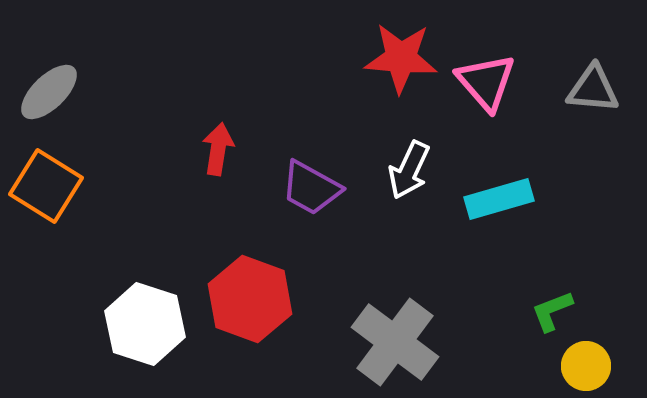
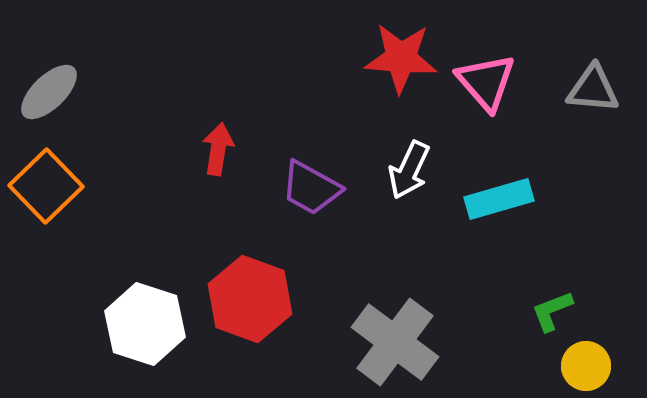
orange square: rotated 14 degrees clockwise
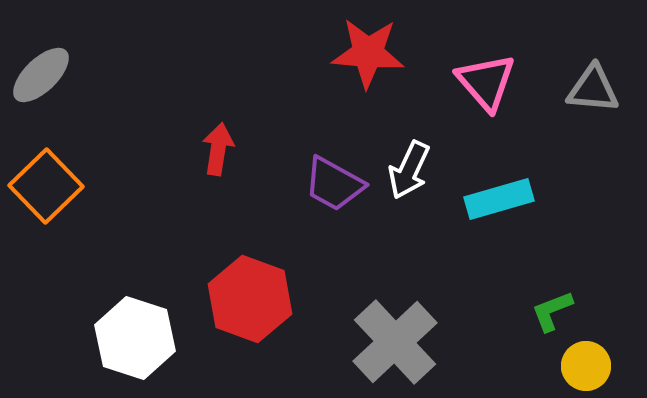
red star: moved 33 px left, 5 px up
gray ellipse: moved 8 px left, 17 px up
purple trapezoid: moved 23 px right, 4 px up
white hexagon: moved 10 px left, 14 px down
gray cross: rotated 10 degrees clockwise
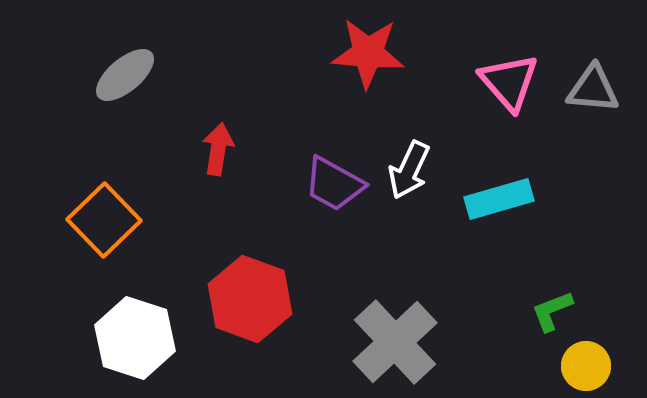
gray ellipse: moved 84 px right; rotated 4 degrees clockwise
pink triangle: moved 23 px right
orange square: moved 58 px right, 34 px down
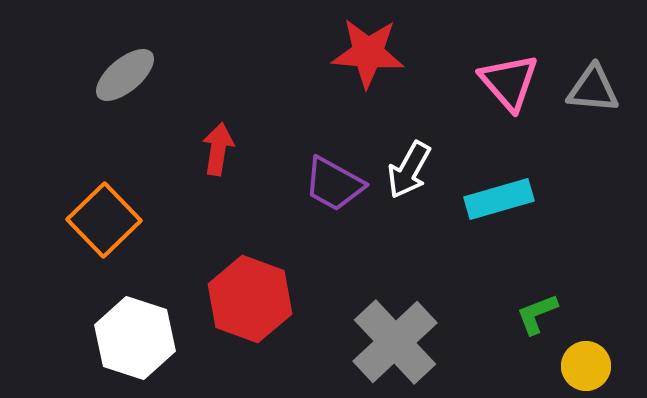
white arrow: rotated 4 degrees clockwise
green L-shape: moved 15 px left, 3 px down
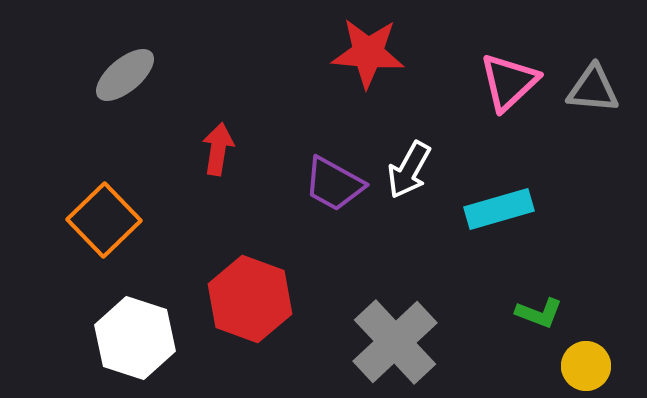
pink triangle: rotated 28 degrees clockwise
cyan rectangle: moved 10 px down
green L-shape: moved 2 px right, 1 px up; rotated 138 degrees counterclockwise
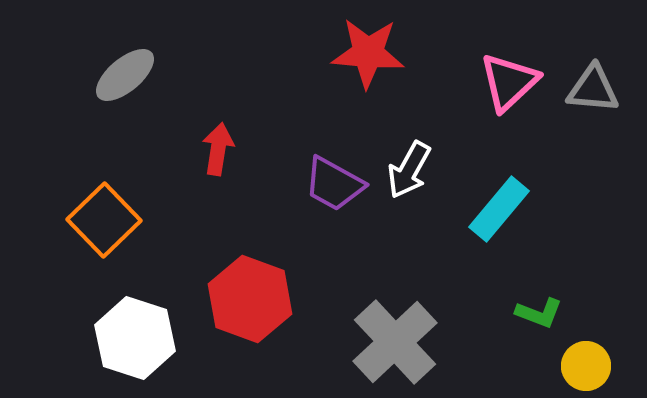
cyan rectangle: rotated 34 degrees counterclockwise
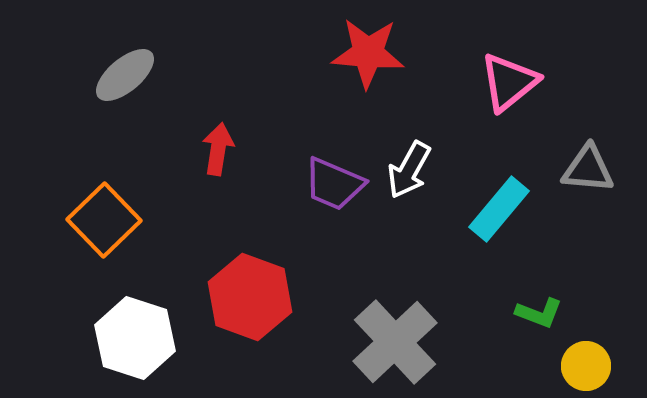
pink triangle: rotated 4 degrees clockwise
gray triangle: moved 5 px left, 80 px down
purple trapezoid: rotated 6 degrees counterclockwise
red hexagon: moved 2 px up
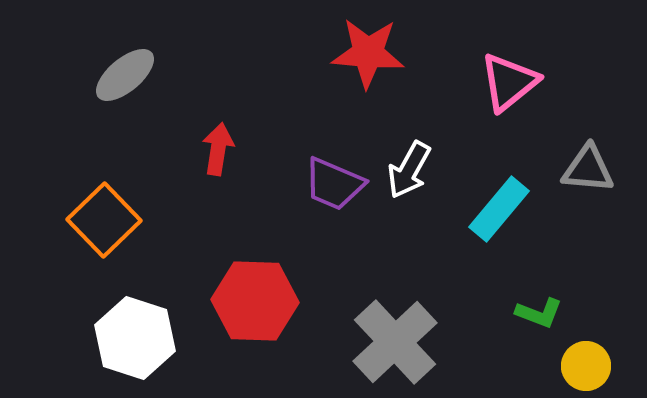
red hexagon: moved 5 px right, 4 px down; rotated 18 degrees counterclockwise
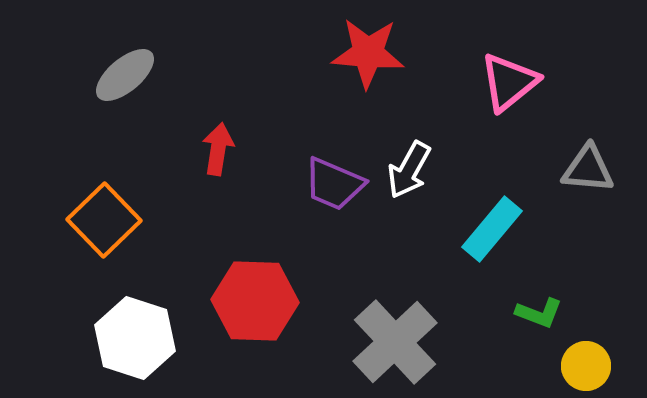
cyan rectangle: moved 7 px left, 20 px down
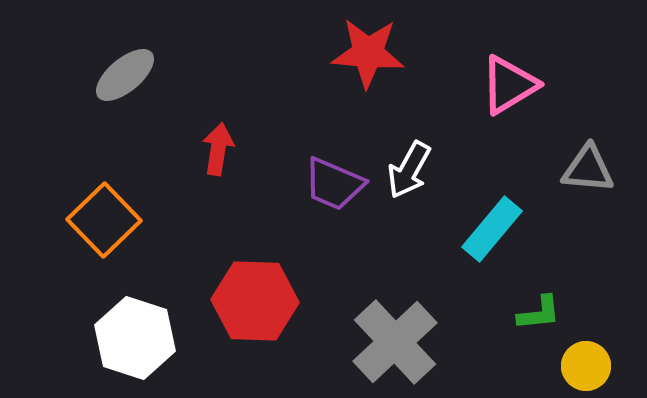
pink triangle: moved 3 px down; rotated 8 degrees clockwise
green L-shape: rotated 27 degrees counterclockwise
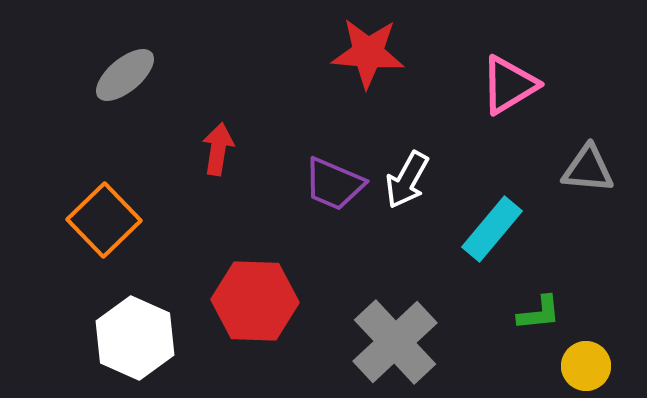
white arrow: moved 2 px left, 10 px down
white hexagon: rotated 6 degrees clockwise
